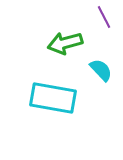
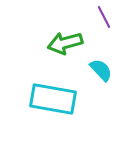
cyan rectangle: moved 1 px down
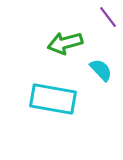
purple line: moved 4 px right; rotated 10 degrees counterclockwise
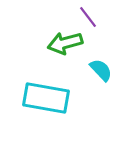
purple line: moved 20 px left
cyan rectangle: moved 7 px left, 1 px up
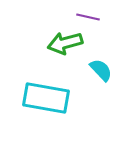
purple line: rotated 40 degrees counterclockwise
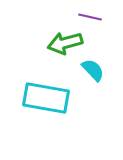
purple line: moved 2 px right
cyan semicircle: moved 8 px left
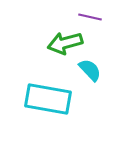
cyan semicircle: moved 3 px left
cyan rectangle: moved 2 px right, 1 px down
